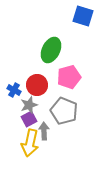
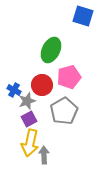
red circle: moved 5 px right
gray star: moved 2 px left, 4 px up
gray pentagon: rotated 20 degrees clockwise
gray arrow: moved 24 px down
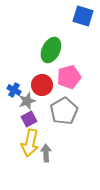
gray arrow: moved 2 px right, 2 px up
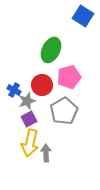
blue square: rotated 15 degrees clockwise
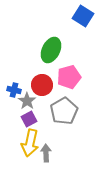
blue cross: rotated 16 degrees counterclockwise
gray star: rotated 18 degrees counterclockwise
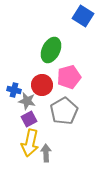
gray star: rotated 24 degrees counterclockwise
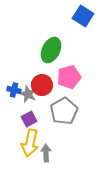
gray star: moved 1 px right, 7 px up; rotated 12 degrees clockwise
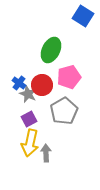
blue cross: moved 5 px right, 7 px up; rotated 24 degrees clockwise
